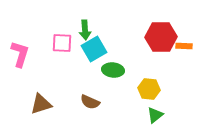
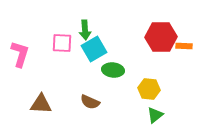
brown triangle: rotated 20 degrees clockwise
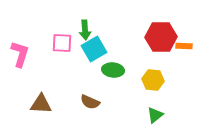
yellow hexagon: moved 4 px right, 9 px up
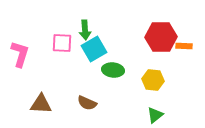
brown semicircle: moved 3 px left, 1 px down
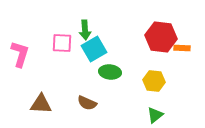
red hexagon: rotated 8 degrees clockwise
orange rectangle: moved 2 px left, 2 px down
green ellipse: moved 3 px left, 2 px down
yellow hexagon: moved 1 px right, 1 px down
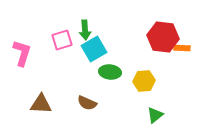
red hexagon: moved 2 px right
pink square: moved 3 px up; rotated 20 degrees counterclockwise
pink L-shape: moved 2 px right, 1 px up
yellow hexagon: moved 10 px left; rotated 10 degrees counterclockwise
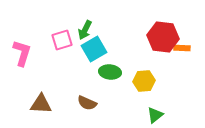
green arrow: rotated 30 degrees clockwise
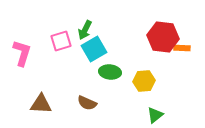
pink square: moved 1 px left, 1 px down
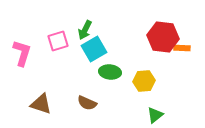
pink square: moved 3 px left
brown triangle: rotated 15 degrees clockwise
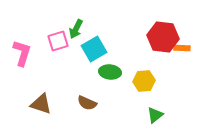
green arrow: moved 9 px left, 1 px up
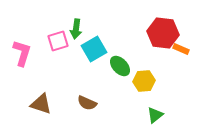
green arrow: rotated 18 degrees counterclockwise
red hexagon: moved 4 px up
orange rectangle: moved 1 px left, 1 px down; rotated 21 degrees clockwise
green ellipse: moved 10 px right, 6 px up; rotated 40 degrees clockwise
